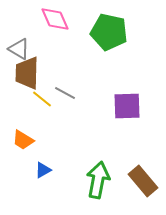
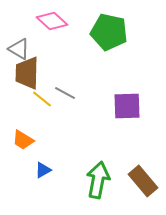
pink diamond: moved 3 px left, 2 px down; rotated 24 degrees counterclockwise
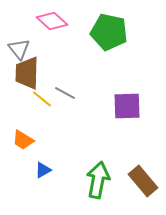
gray triangle: rotated 20 degrees clockwise
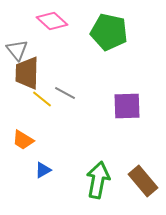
gray triangle: moved 2 px left, 1 px down
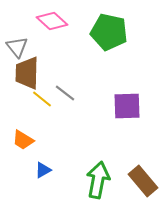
gray triangle: moved 3 px up
gray line: rotated 10 degrees clockwise
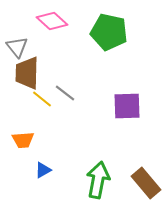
orange trapezoid: rotated 35 degrees counterclockwise
brown rectangle: moved 3 px right, 2 px down
